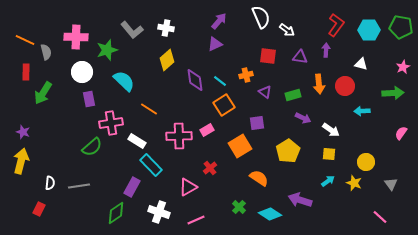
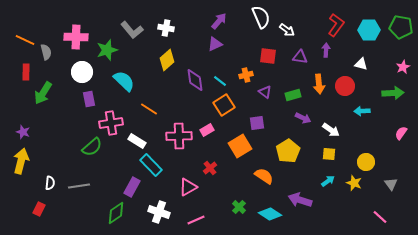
orange semicircle at (259, 178): moved 5 px right, 2 px up
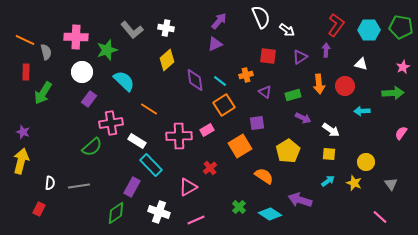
purple triangle at (300, 57): rotated 42 degrees counterclockwise
purple rectangle at (89, 99): rotated 49 degrees clockwise
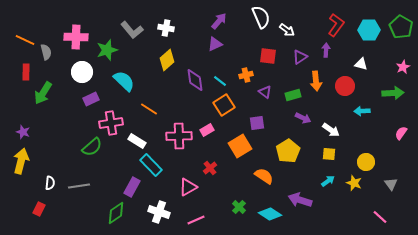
green pentagon at (401, 27): rotated 20 degrees clockwise
orange arrow at (319, 84): moved 3 px left, 3 px up
purple rectangle at (89, 99): moved 2 px right; rotated 28 degrees clockwise
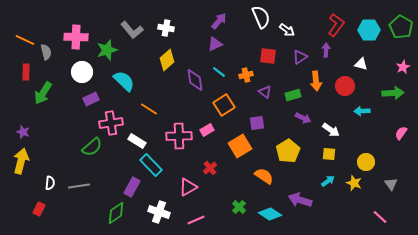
cyan line at (220, 81): moved 1 px left, 9 px up
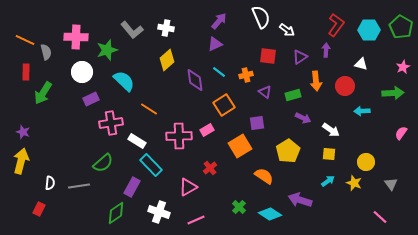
green semicircle at (92, 147): moved 11 px right, 16 px down
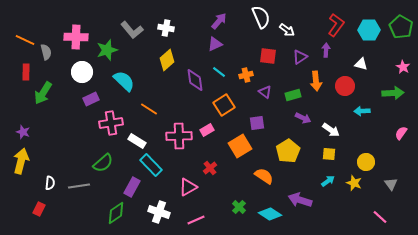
pink star at (403, 67): rotated 16 degrees counterclockwise
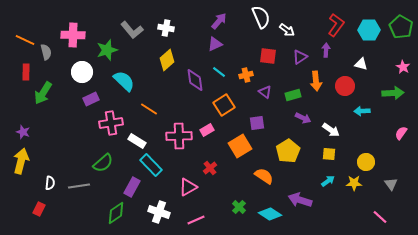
pink cross at (76, 37): moved 3 px left, 2 px up
yellow star at (354, 183): rotated 21 degrees counterclockwise
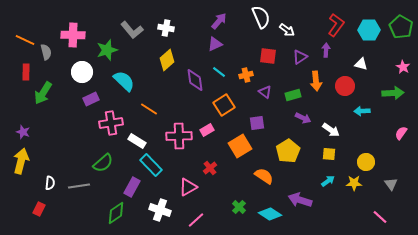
white cross at (159, 212): moved 1 px right, 2 px up
pink line at (196, 220): rotated 18 degrees counterclockwise
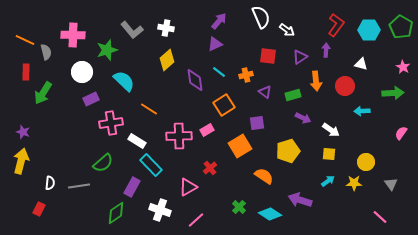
yellow pentagon at (288, 151): rotated 15 degrees clockwise
